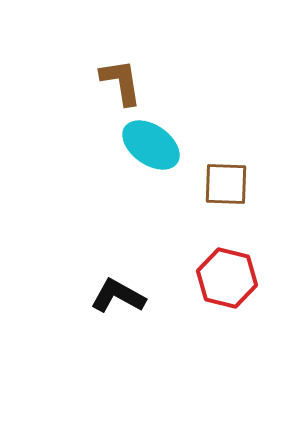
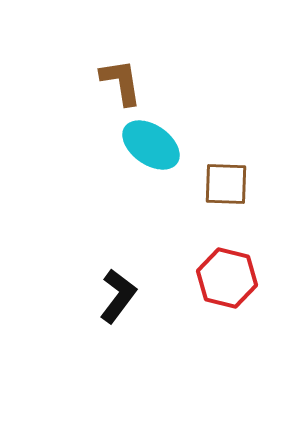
black L-shape: rotated 98 degrees clockwise
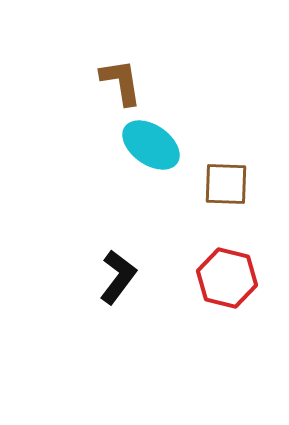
black L-shape: moved 19 px up
